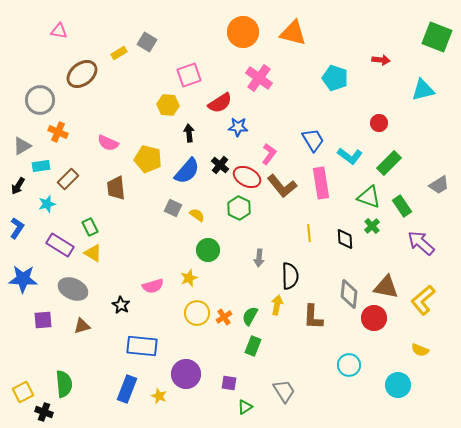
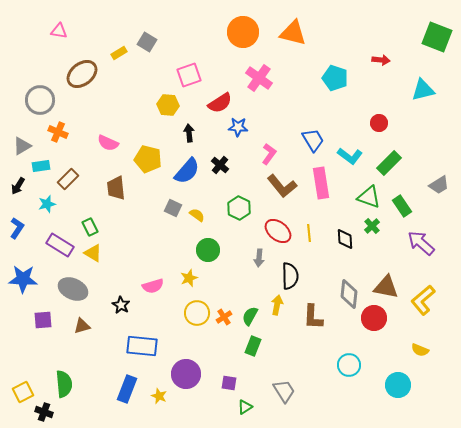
red ellipse at (247, 177): moved 31 px right, 54 px down; rotated 12 degrees clockwise
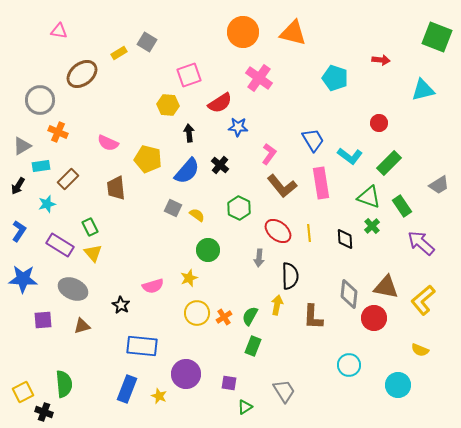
blue L-shape at (17, 228): moved 2 px right, 3 px down
yellow triangle at (93, 253): rotated 18 degrees clockwise
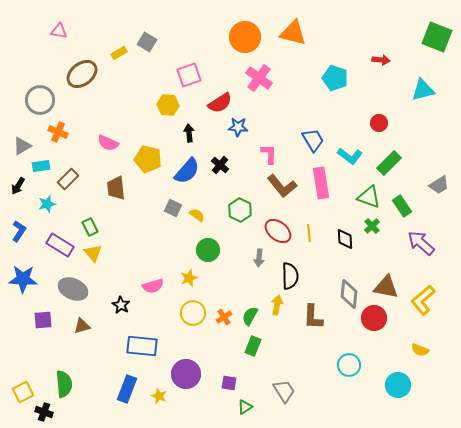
orange circle at (243, 32): moved 2 px right, 5 px down
pink L-shape at (269, 154): rotated 35 degrees counterclockwise
green hexagon at (239, 208): moved 1 px right, 2 px down
yellow circle at (197, 313): moved 4 px left
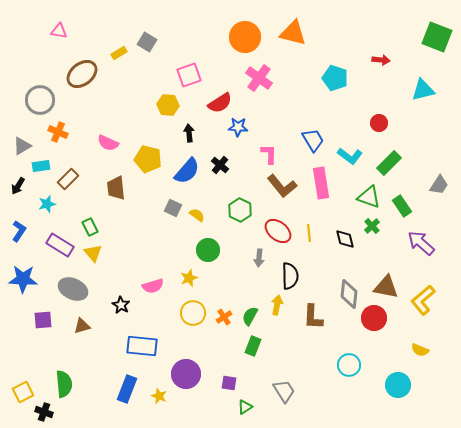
gray trapezoid at (439, 185): rotated 25 degrees counterclockwise
black diamond at (345, 239): rotated 10 degrees counterclockwise
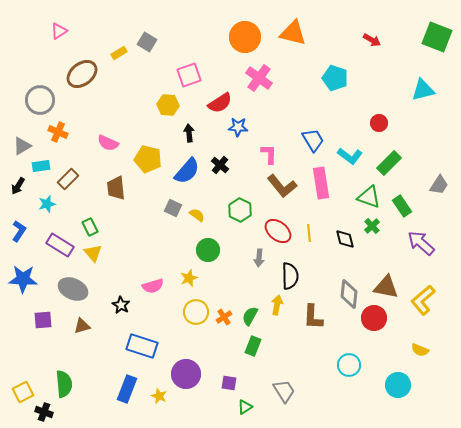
pink triangle at (59, 31): rotated 42 degrees counterclockwise
red arrow at (381, 60): moved 9 px left, 20 px up; rotated 24 degrees clockwise
yellow circle at (193, 313): moved 3 px right, 1 px up
blue rectangle at (142, 346): rotated 12 degrees clockwise
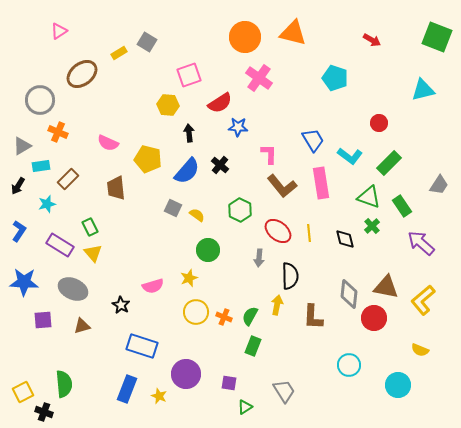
blue star at (23, 279): moved 1 px right, 3 px down
orange cross at (224, 317): rotated 35 degrees counterclockwise
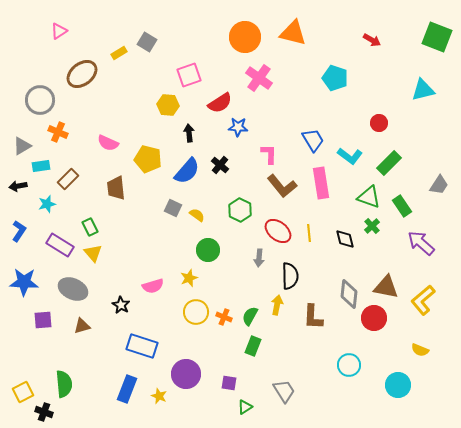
black arrow at (18, 186): rotated 48 degrees clockwise
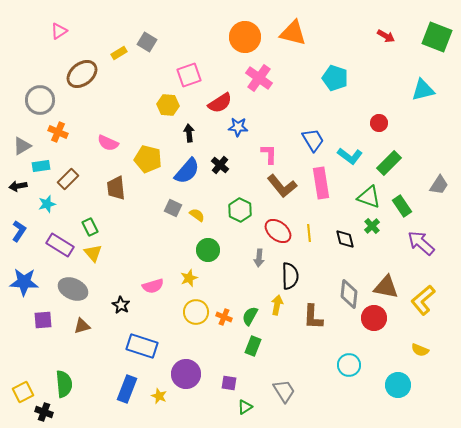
red arrow at (372, 40): moved 14 px right, 4 px up
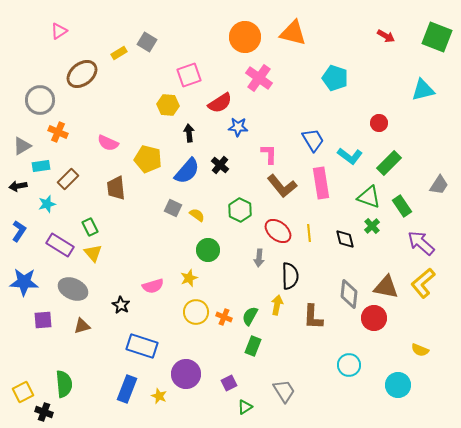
yellow L-shape at (423, 300): moved 17 px up
purple square at (229, 383): rotated 35 degrees counterclockwise
